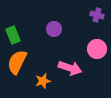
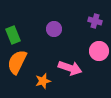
purple cross: moved 2 px left, 6 px down
pink circle: moved 2 px right, 2 px down
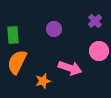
purple cross: rotated 32 degrees clockwise
green rectangle: rotated 18 degrees clockwise
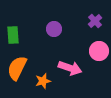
orange semicircle: moved 6 px down
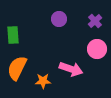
purple circle: moved 5 px right, 10 px up
pink circle: moved 2 px left, 2 px up
pink arrow: moved 1 px right, 1 px down
orange star: rotated 14 degrees clockwise
